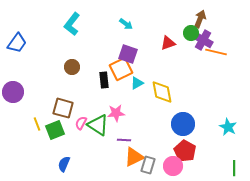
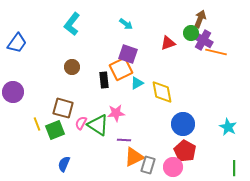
pink circle: moved 1 px down
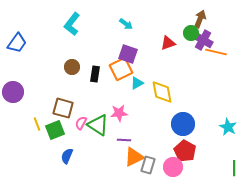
black rectangle: moved 9 px left, 6 px up; rotated 14 degrees clockwise
pink star: moved 3 px right
blue semicircle: moved 3 px right, 8 px up
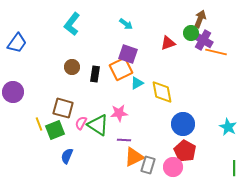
yellow line: moved 2 px right
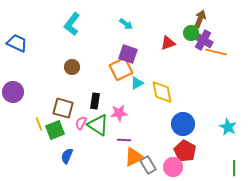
blue trapezoid: rotated 100 degrees counterclockwise
black rectangle: moved 27 px down
gray rectangle: rotated 48 degrees counterclockwise
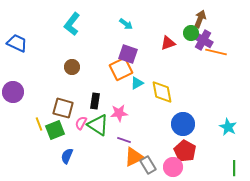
purple line: rotated 16 degrees clockwise
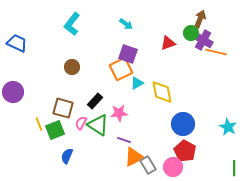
black rectangle: rotated 35 degrees clockwise
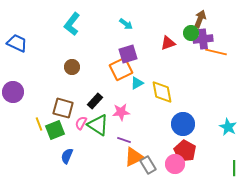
purple cross: moved 1 px up; rotated 36 degrees counterclockwise
purple square: rotated 36 degrees counterclockwise
pink star: moved 2 px right, 1 px up
pink circle: moved 2 px right, 3 px up
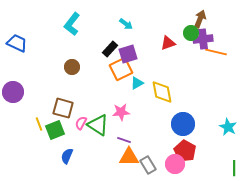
black rectangle: moved 15 px right, 52 px up
orange triangle: moved 5 px left; rotated 25 degrees clockwise
